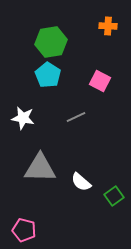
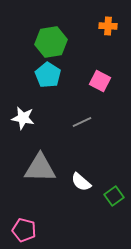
gray line: moved 6 px right, 5 px down
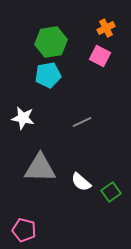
orange cross: moved 2 px left, 2 px down; rotated 30 degrees counterclockwise
cyan pentagon: rotated 30 degrees clockwise
pink square: moved 25 px up
green square: moved 3 px left, 4 px up
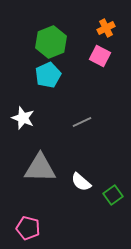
green hexagon: rotated 12 degrees counterclockwise
cyan pentagon: rotated 15 degrees counterclockwise
white star: rotated 10 degrees clockwise
green square: moved 2 px right, 3 px down
pink pentagon: moved 4 px right, 2 px up
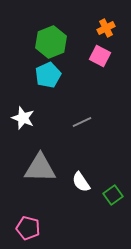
white semicircle: rotated 15 degrees clockwise
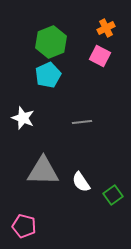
gray line: rotated 18 degrees clockwise
gray triangle: moved 3 px right, 3 px down
pink pentagon: moved 4 px left, 2 px up
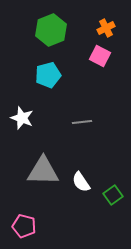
green hexagon: moved 12 px up
cyan pentagon: rotated 10 degrees clockwise
white star: moved 1 px left
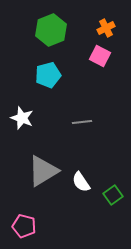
gray triangle: rotated 32 degrees counterclockwise
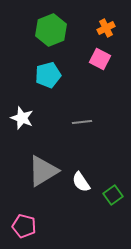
pink square: moved 3 px down
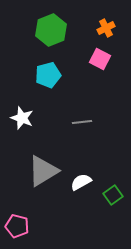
white semicircle: rotated 95 degrees clockwise
pink pentagon: moved 7 px left
